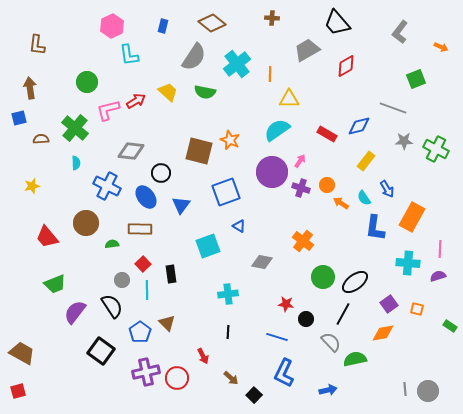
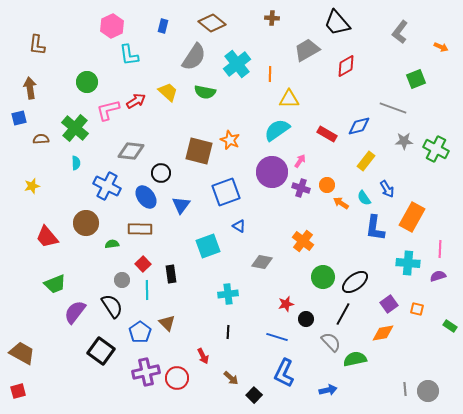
red star at (286, 304): rotated 21 degrees counterclockwise
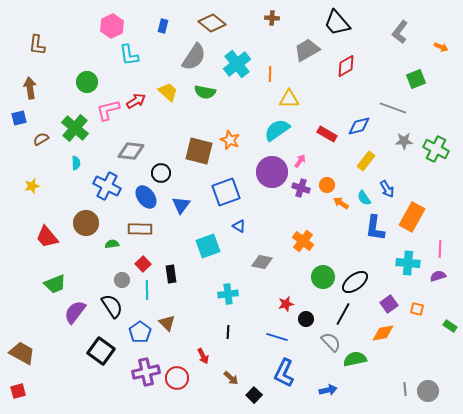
brown semicircle at (41, 139): rotated 28 degrees counterclockwise
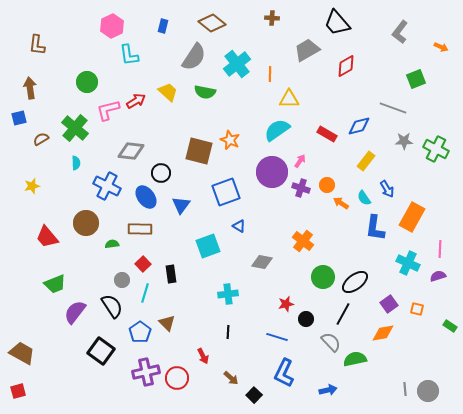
cyan cross at (408, 263): rotated 20 degrees clockwise
cyan line at (147, 290): moved 2 px left, 3 px down; rotated 18 degrees clockwise
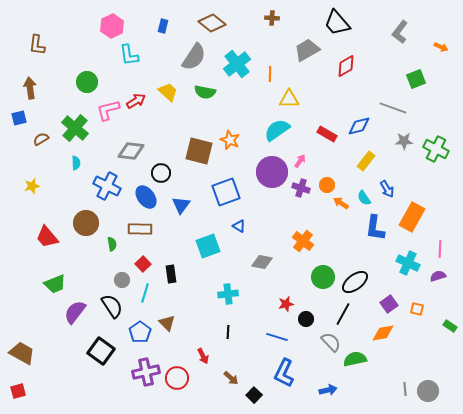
green semicircle at (112, 244): rotated 88 degrees clockwise
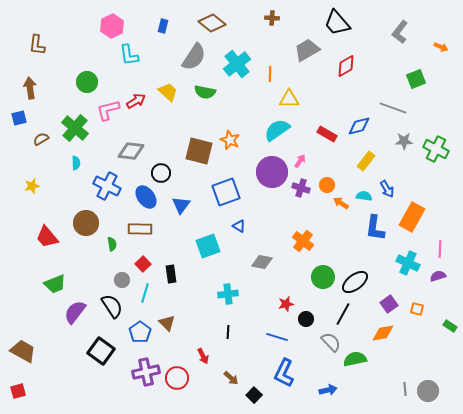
cyan semicircle at (364, 198): moved 2 px up; rotated 133 degrees clockwise
brown trapezoid at (22, 353): moved 1 px right, 2 px up
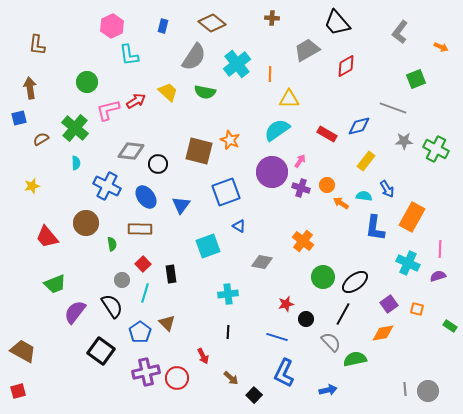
black circle at (161, 173): moved 3 px left, 9 px up
